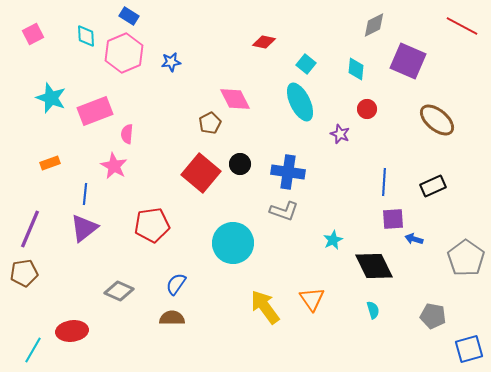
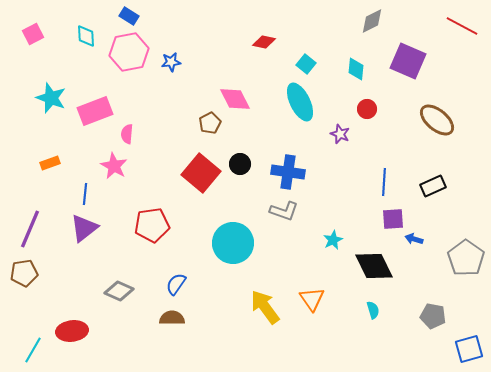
gray diamond at (374, 25): moved 2 px left, 4 px up
pink hexagon at (124, 53): moved 5 px right, 1 px up; rotated 12 degrees clockwise
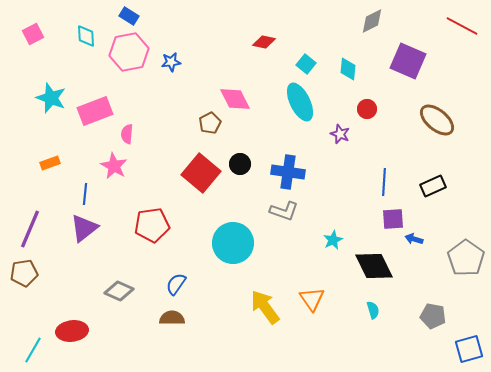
cyan diamond at (356, 69): moved 8 px left
